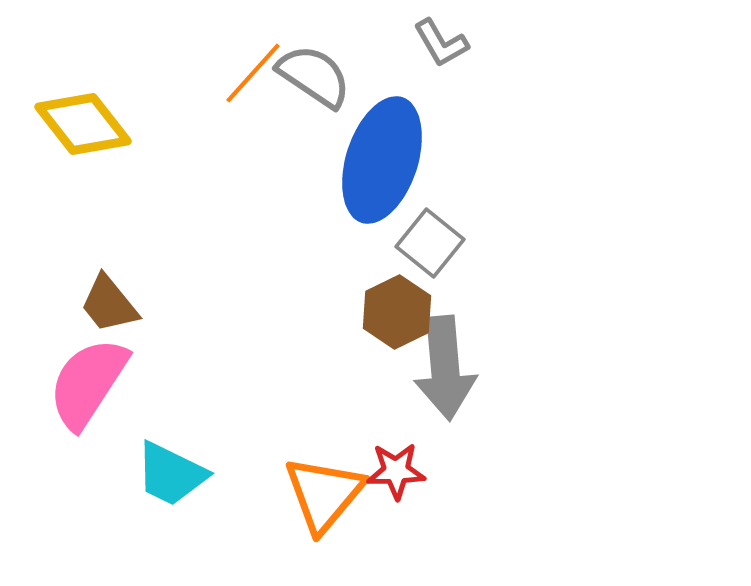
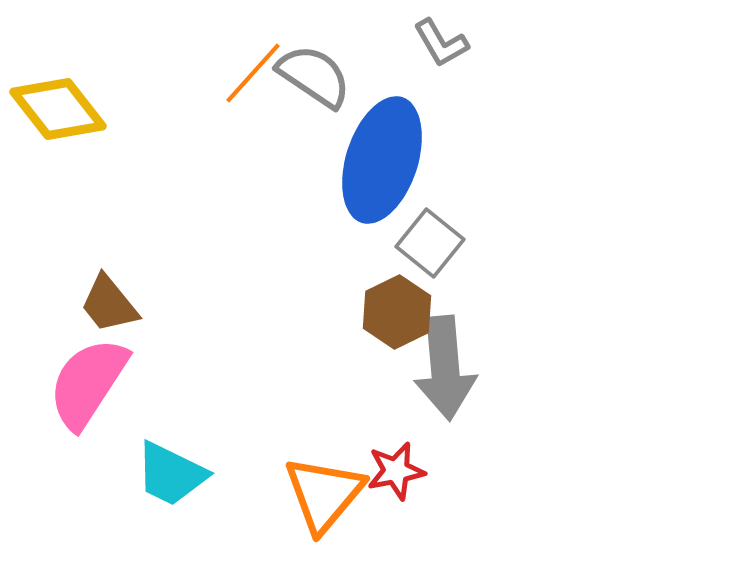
yellow diamond: moved 25 px left, 15 px up
red star: rotated 10 degrees counterclockwise
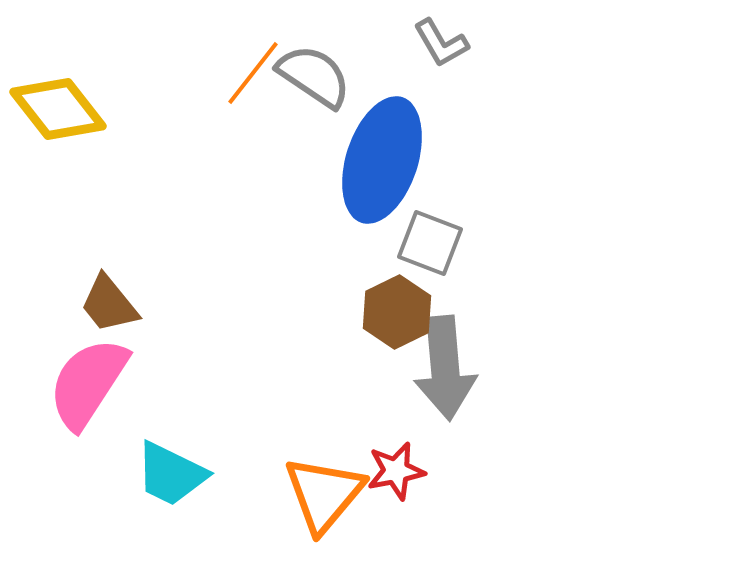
orange line: rotated 4 degrees counterclockwise
gray square: rotated 18 degrees counterclockwise
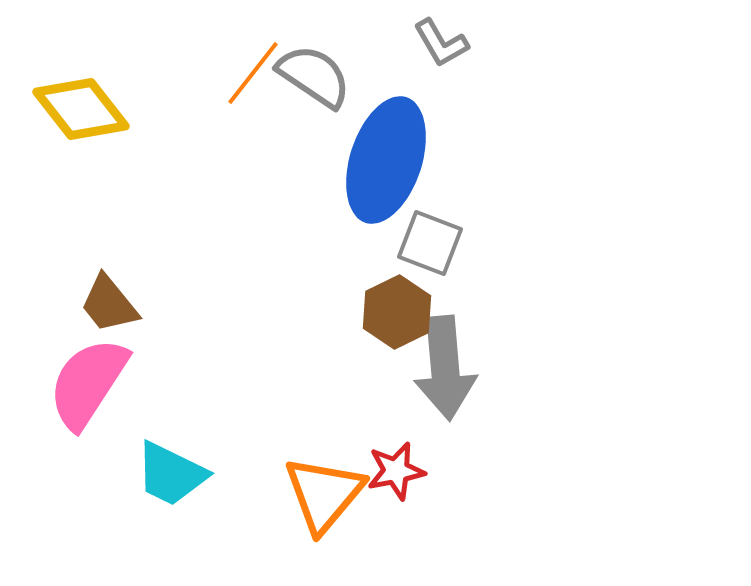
yellow diamond: moved 23 px right
blue ellipse: moved 4 px right
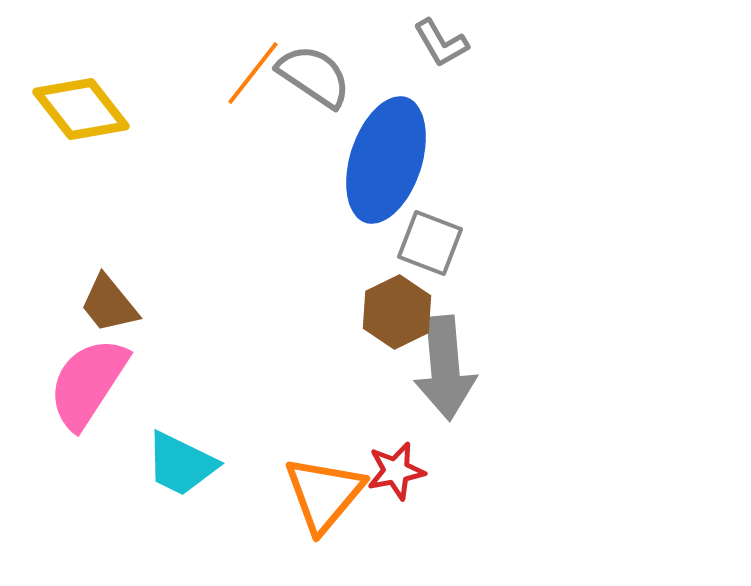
cyan trapezoid: moved 10 px right, 10 px up
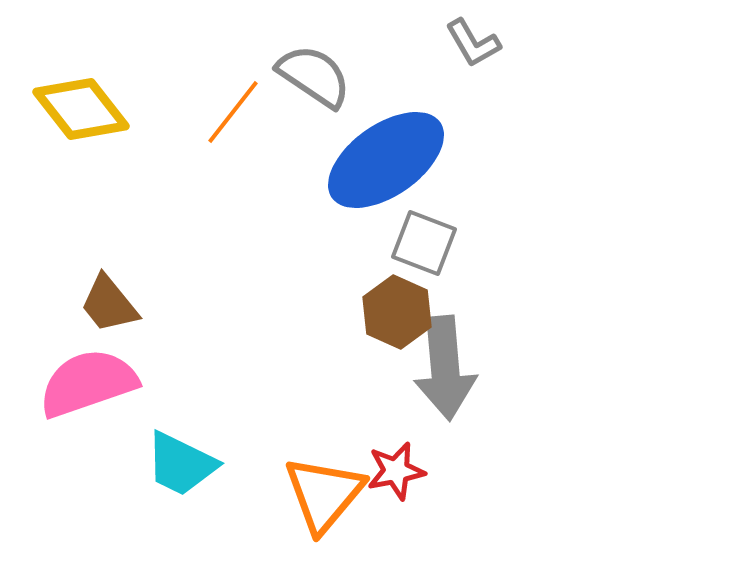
gray L-shape: moved 32 px right
orange line: moved 20 px left, 39 px down
blue ellipse: rotated 37 degrees clockwise
gray square: moved 6 px left
brown hexagon: rotated 10 degrees counterclockwise
pink semicircle: rotated 38 degrees clockwise
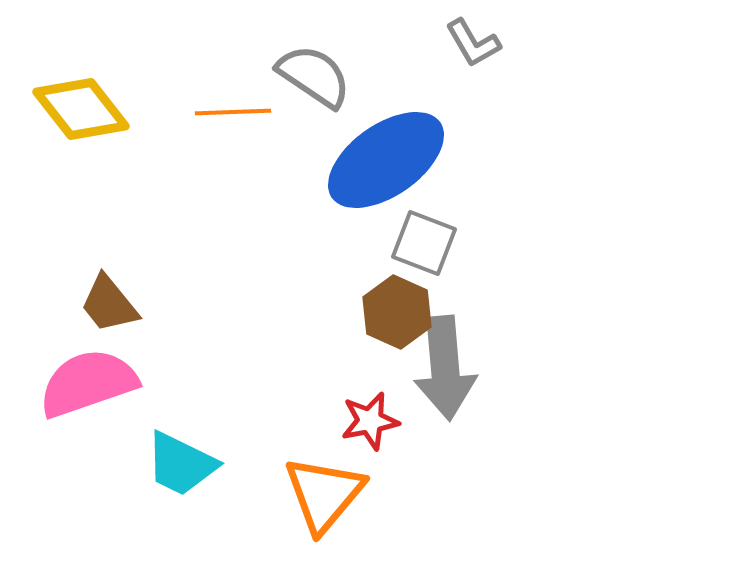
orange line: rotated 50 degrees clockwise
red star: moved 26 px left, 50 px up
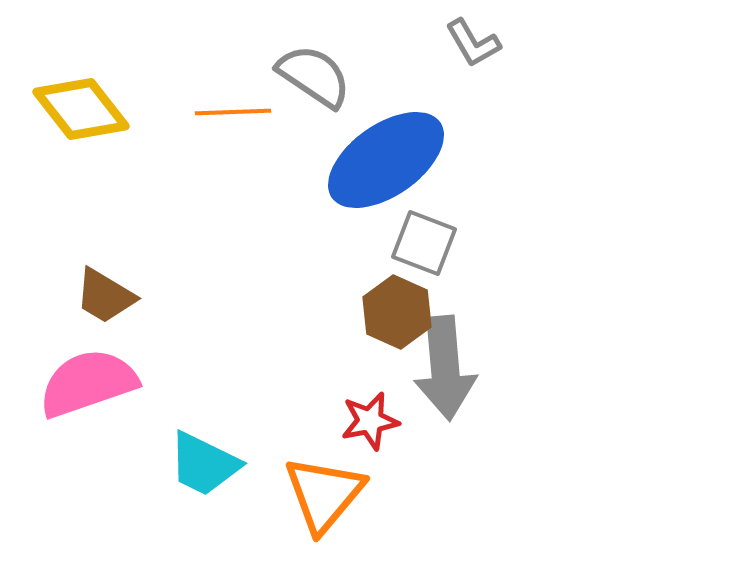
brown trapezoid: moved 4 px left, 8 px up; rotated 20 degrees counterclockwise
cyan trapezoid: moved 23 px right
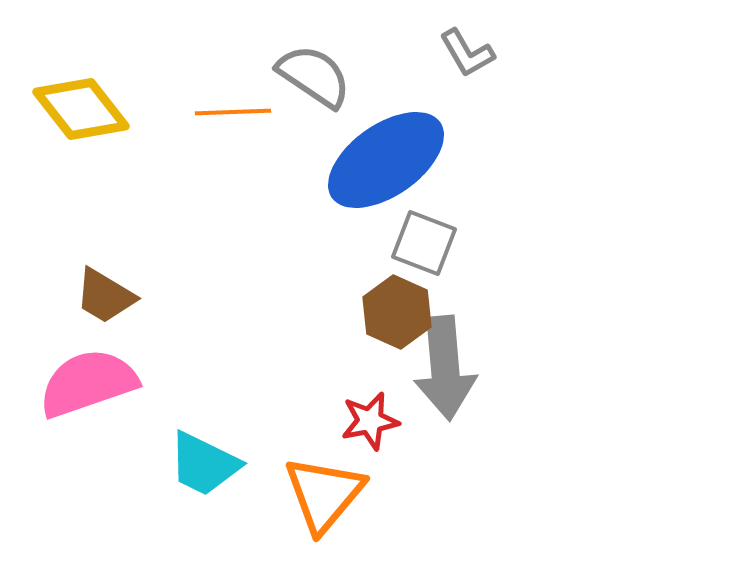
gray L-shape: moved 6 px left, 10 px down
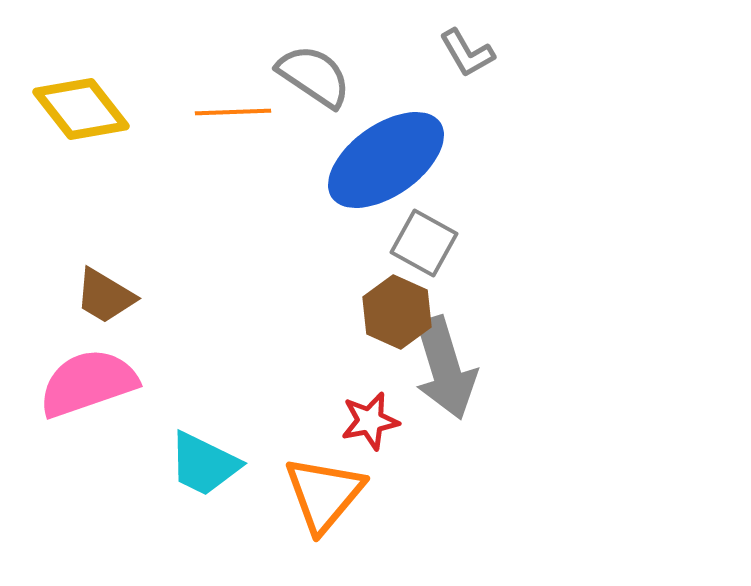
gray square: rotated 8 degrees clockwise
gray arrow: rotated 12 degrees counterclockwise
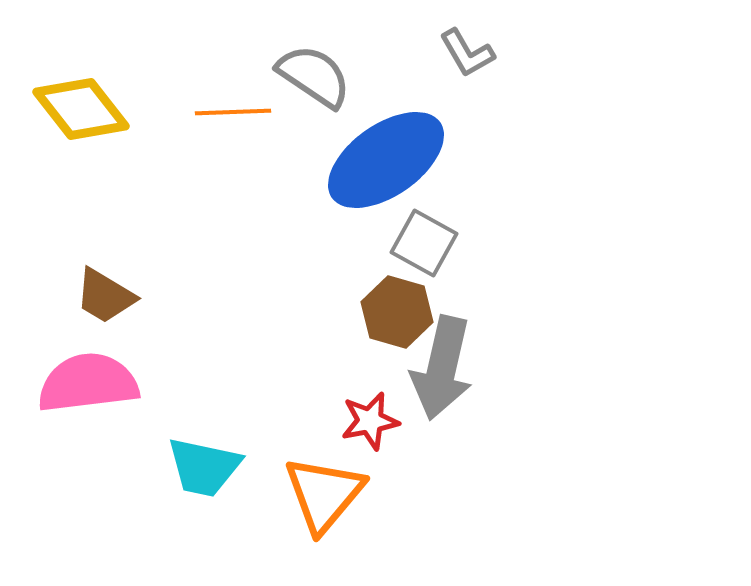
brown hexagon: rotated 8 degrees counterclockwise
gray arrow: moved 3 px left; rotated 30 degrees clockwise
pink semicircle: rotated 12 degrees clockwise
cyan trapezoid: moved 3 px down; rotated 14 degrees counterclockwise
